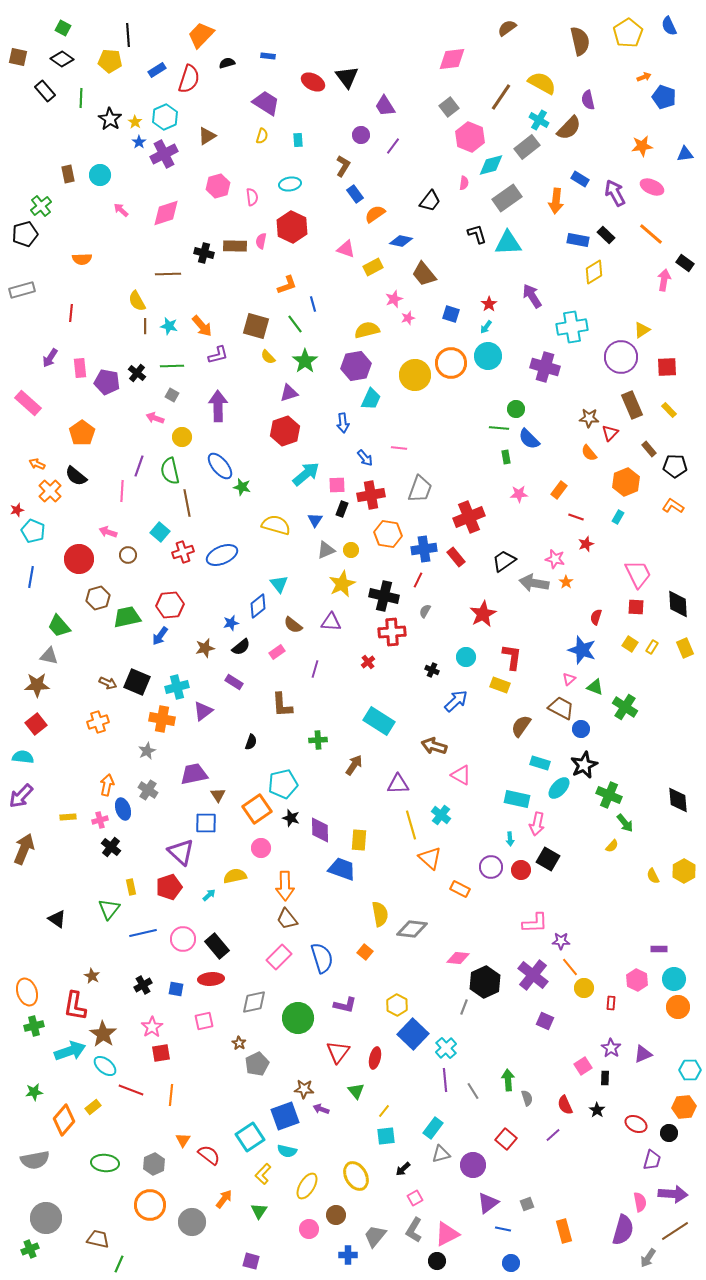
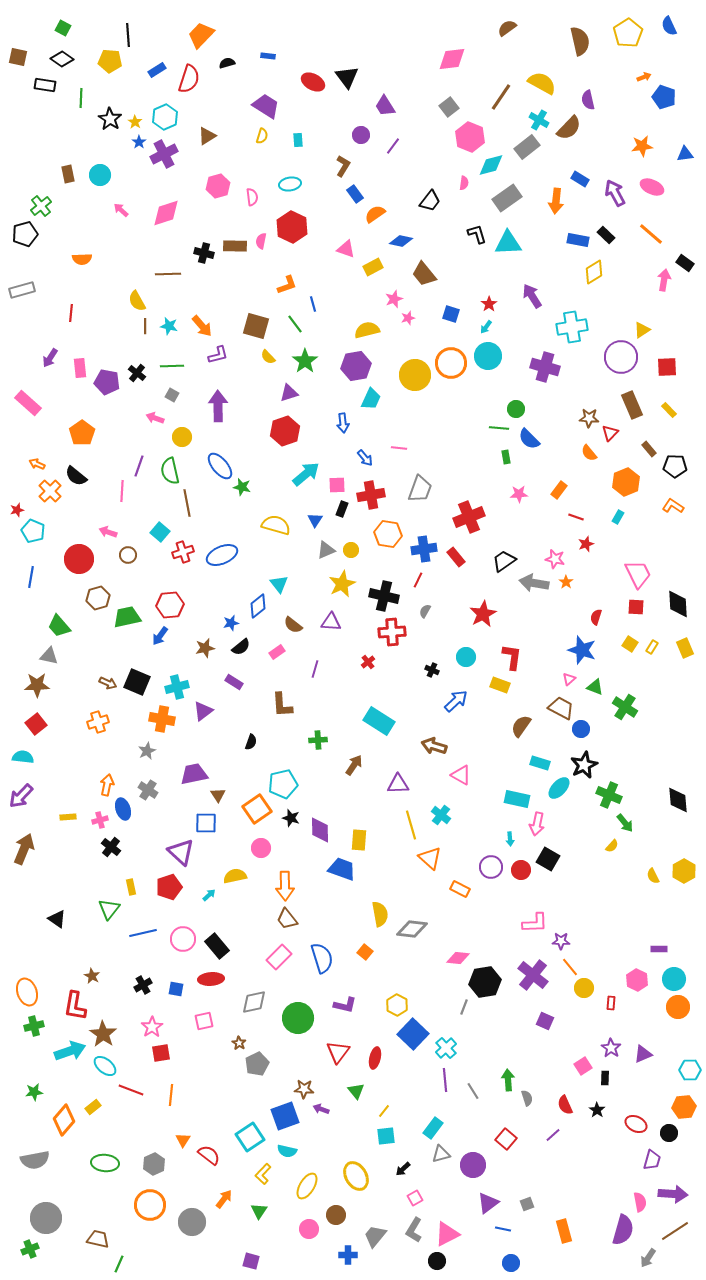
black rectangle at (45, 91): moved 6 px up; rotated 40 degrees counterclockwise
purple trapezoid at (266, 103): moved 3 px down
black hexagon at (485, 982): rotated 16 degrees clockwise
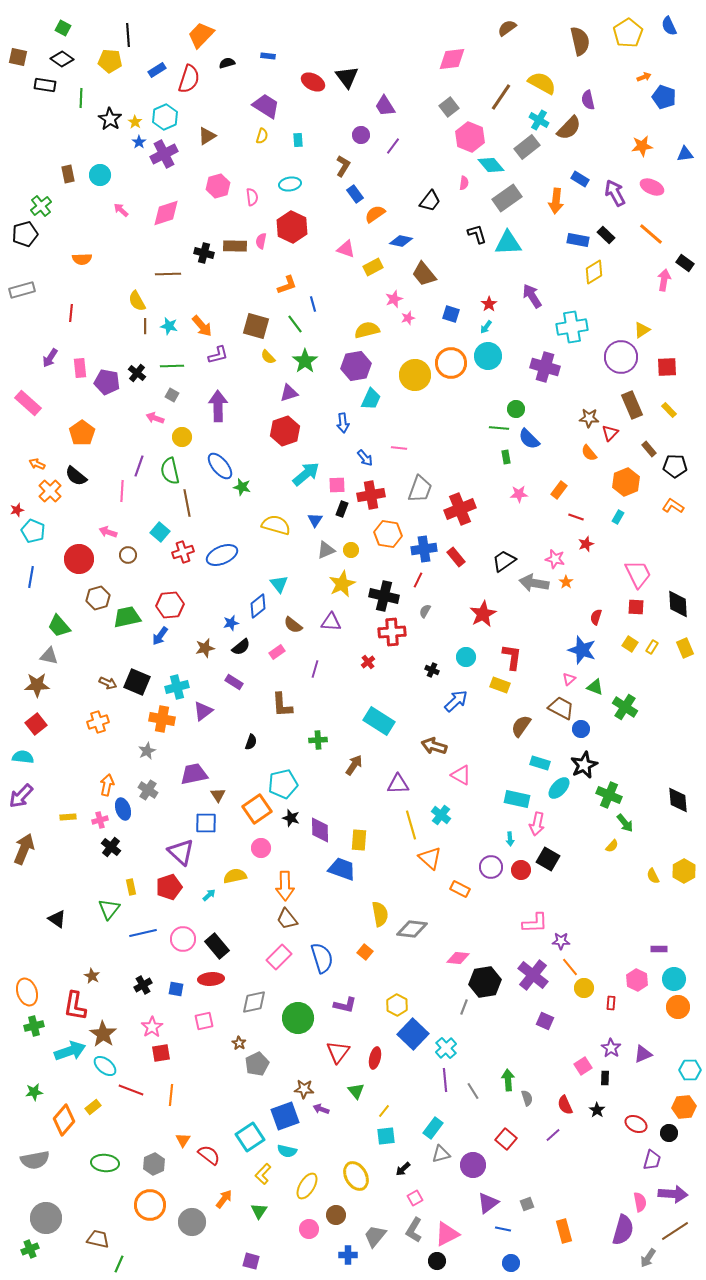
cyan diamond at (491, 165): rotated 64 degrees clockwise
red cross at (469, 517): moved 9 px left, 8 px up
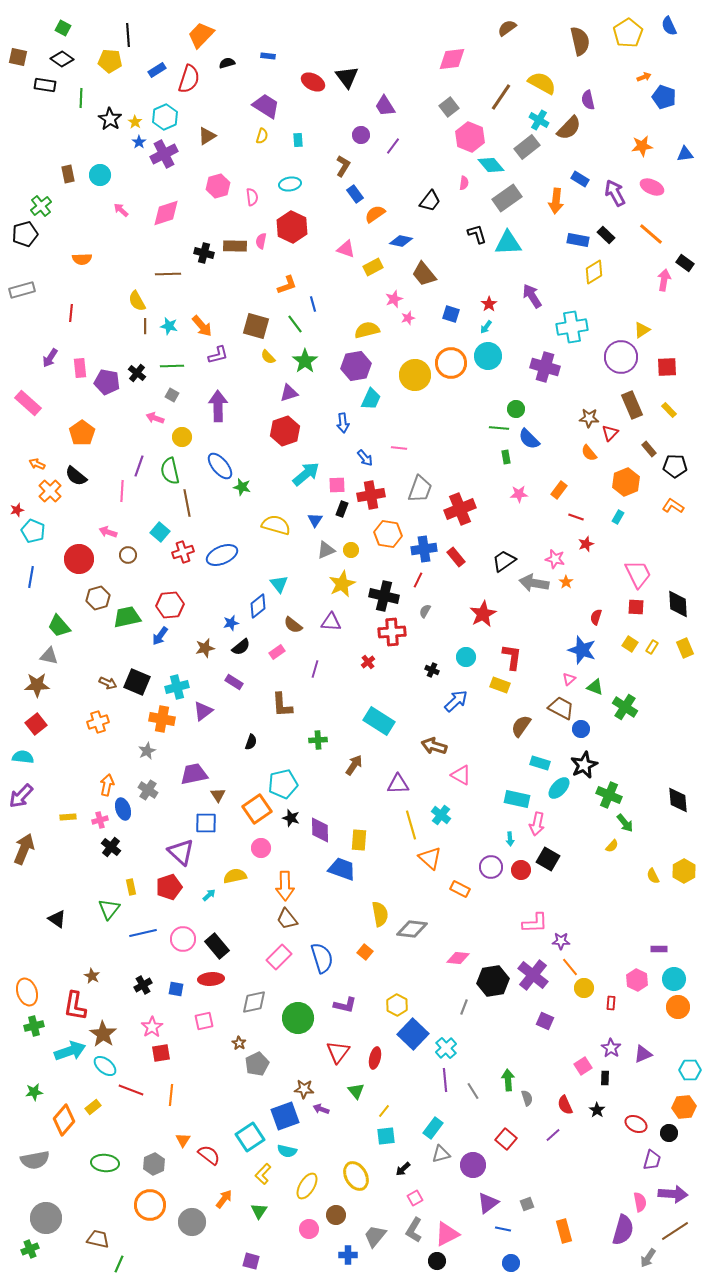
black hexagon at (485, 982): moved 8 px right, 1 px up
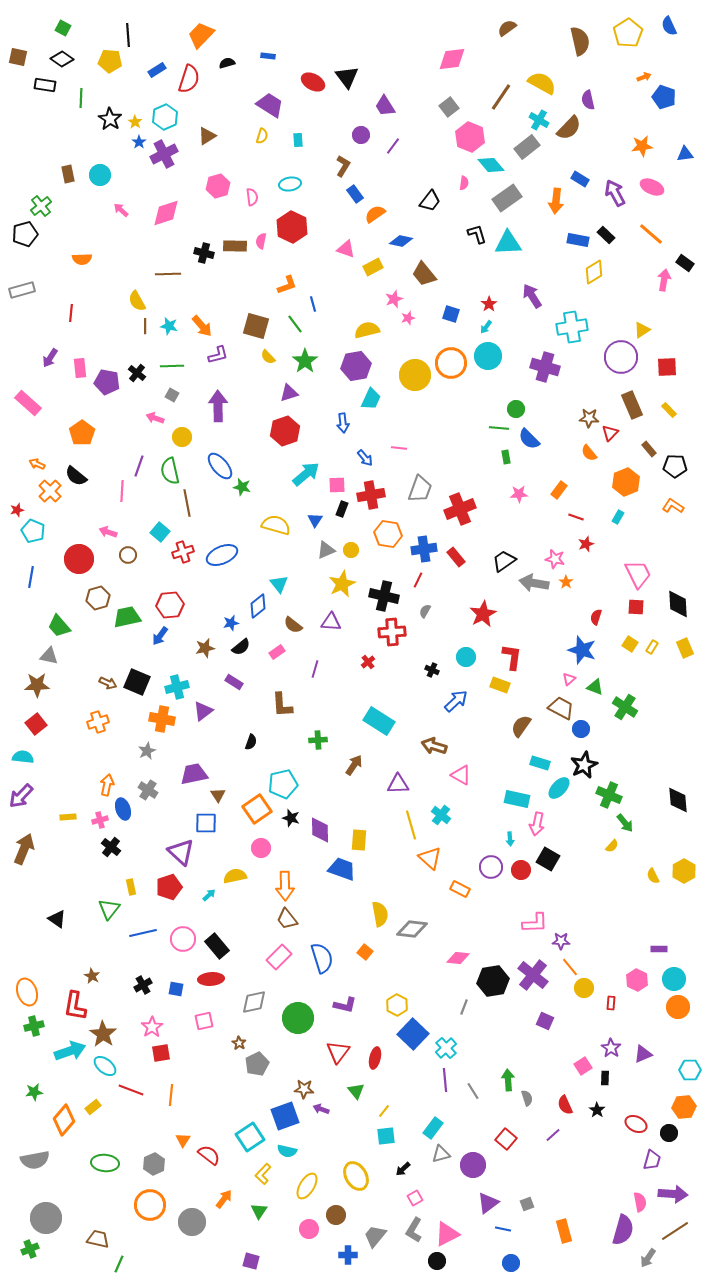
purple trapezoid at (266, 106): moved 4 px right, 1 px up
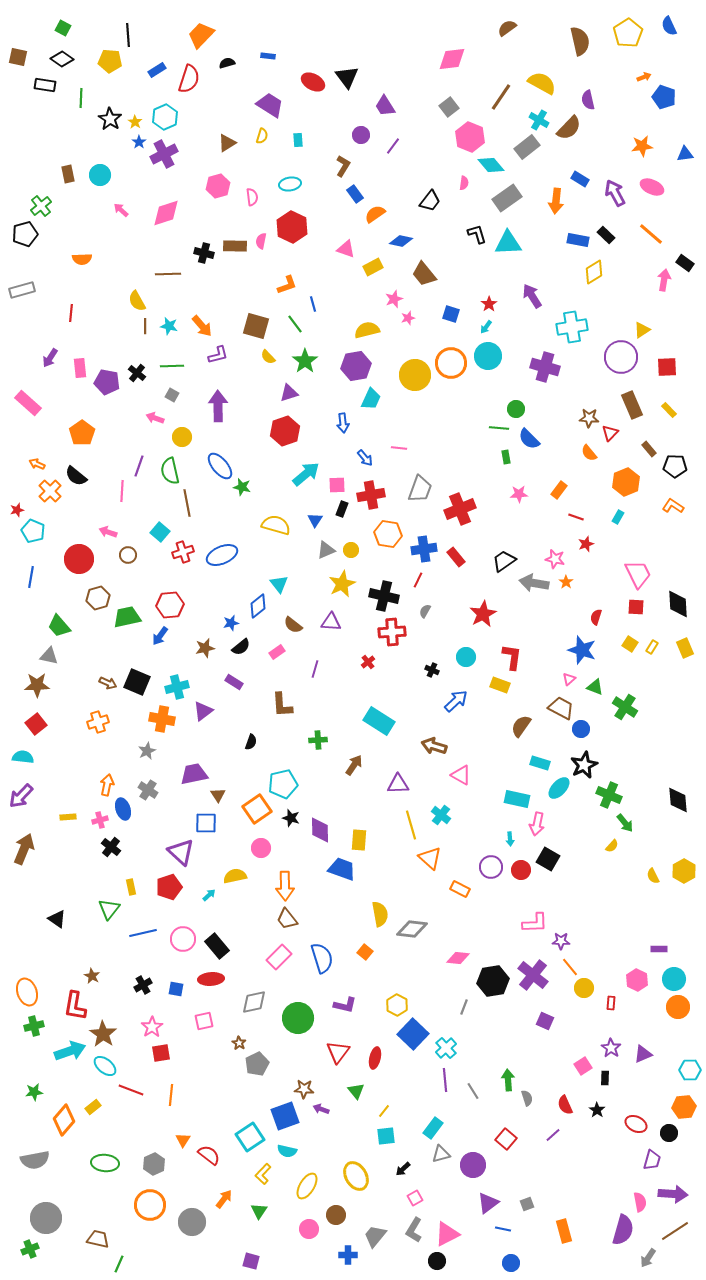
brown triangle at (207, 136): moved 20 px right, 7 px down
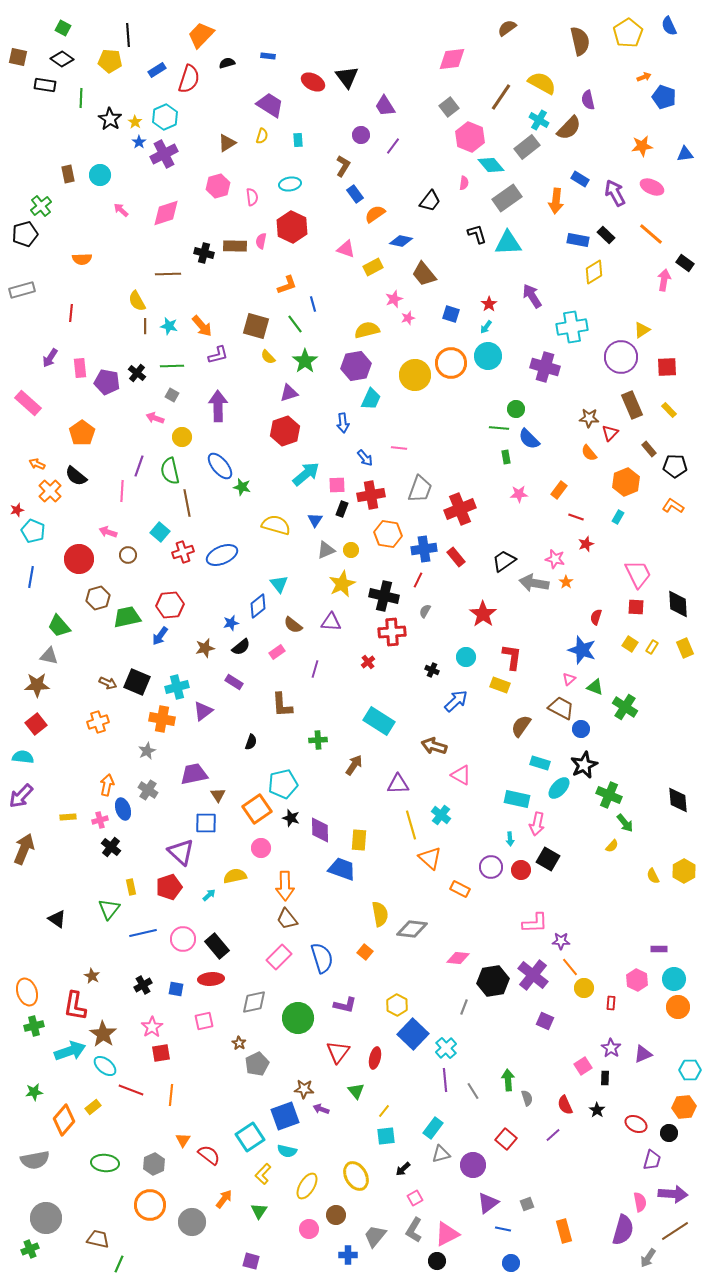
red star at (483, 614): rotated 8 degrees counterclockwise
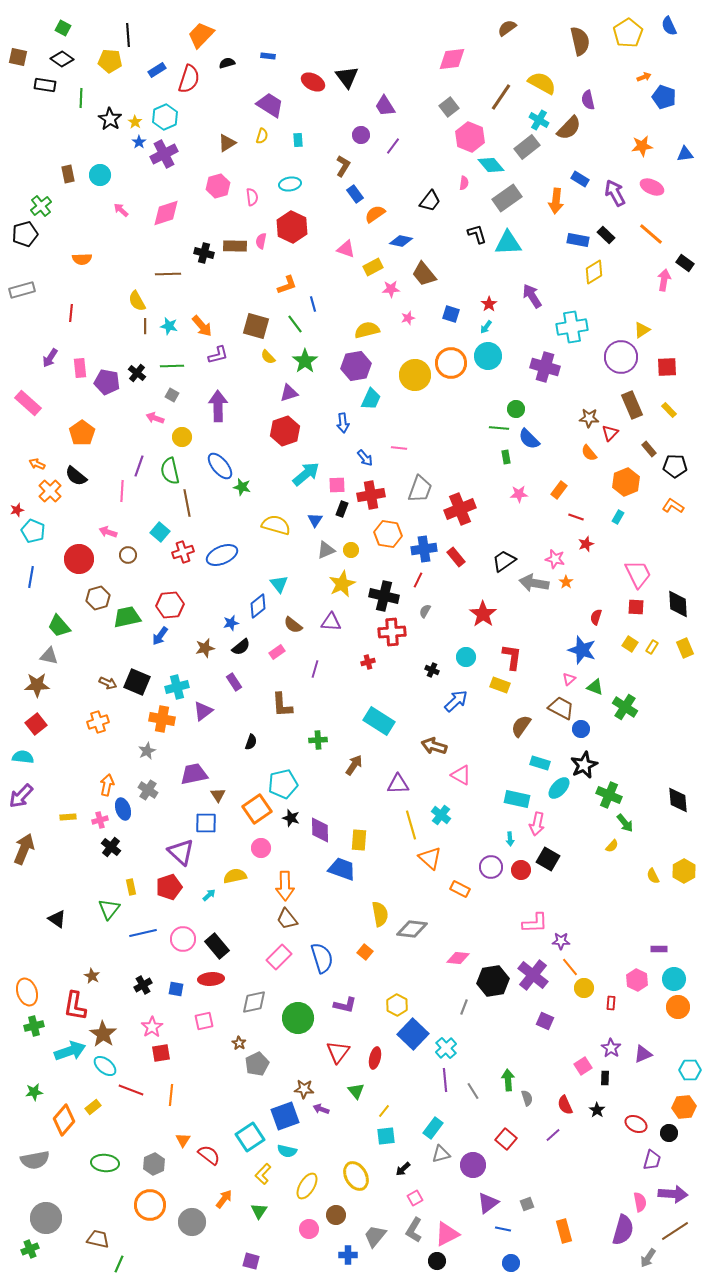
pink star at (394, 299): moved 3 px left, 10 px up; rotated 18 degrees clockwise
red cross at (368, 662): rotated 24 degrees clockwise
purple rectangle at (234, 682): rotated 24 degrees clockwise
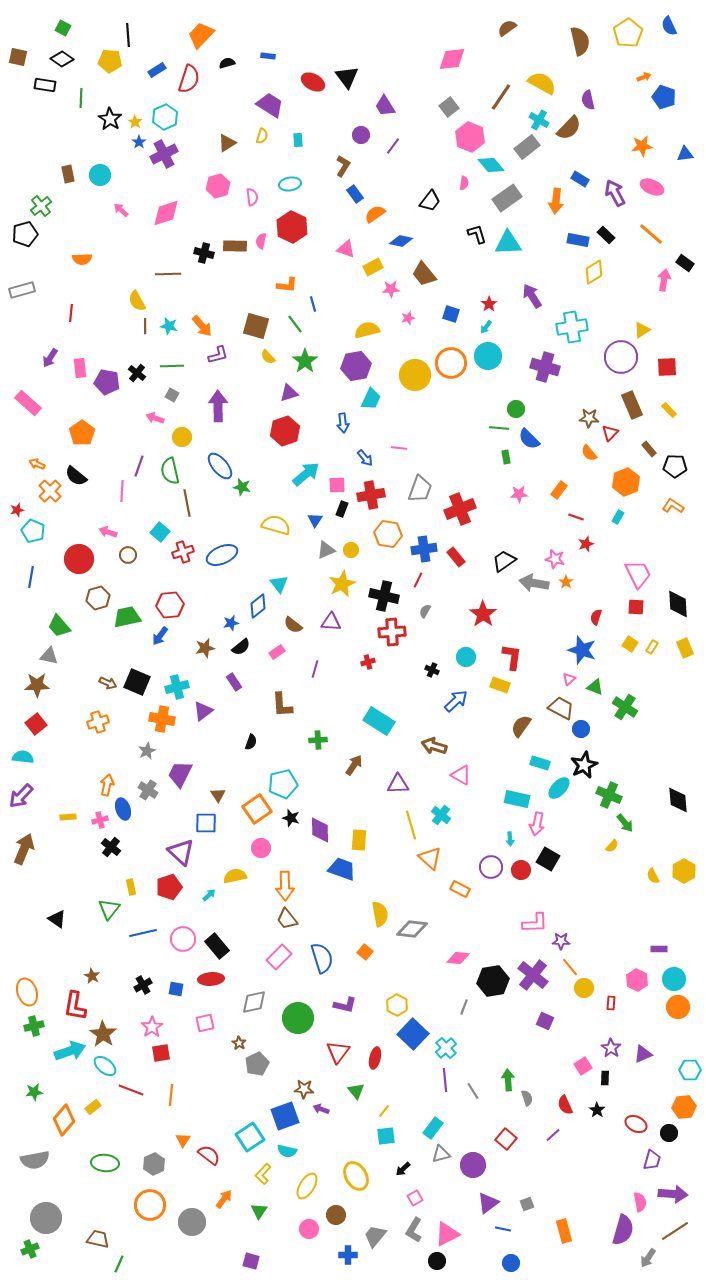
orange L-shape at (287, 285): rotated 25 degrees clockwise
purple trapezoid at (194, 774): moved 14 px left; rotated 52 degrees counterclockwise
pink square at (204, 1021): moved 1 px right, 2 px down
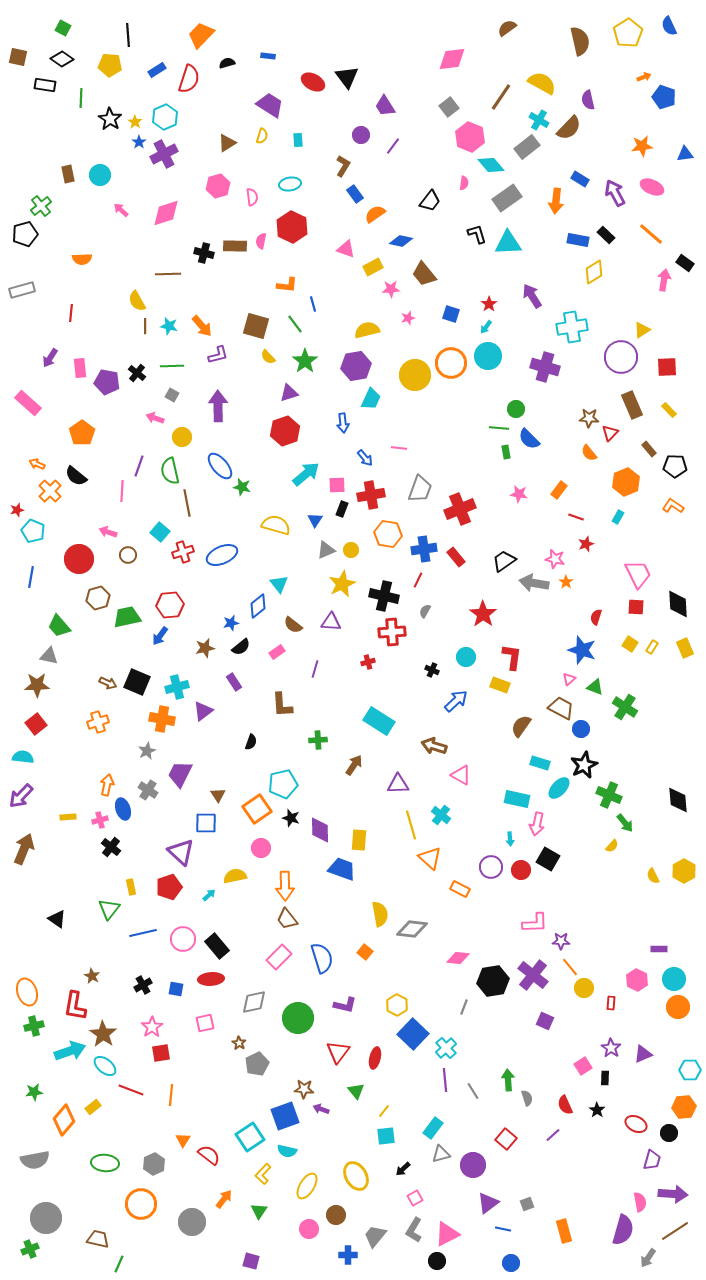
yellow pentagon at (110, 61): moved 4 px down
green rectangle at (506, 457): moved 5 px up
pink star at (519, 494): rotated 12 degrees clockwise
orange circle at (150, 1205): moved 9 px left, 1 px up
